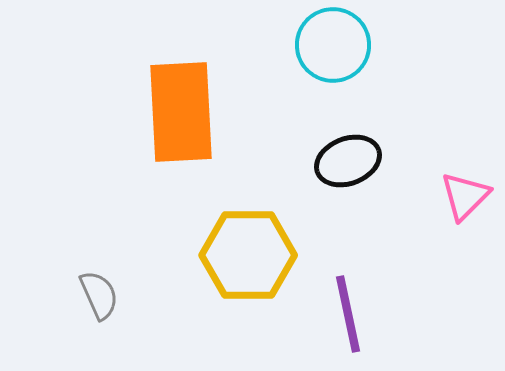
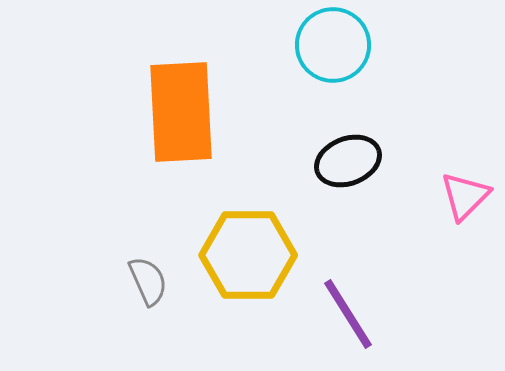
gray semicircle: moved 49 px right, 14 px up
purple line: rotated 20 degrees counterclockwise
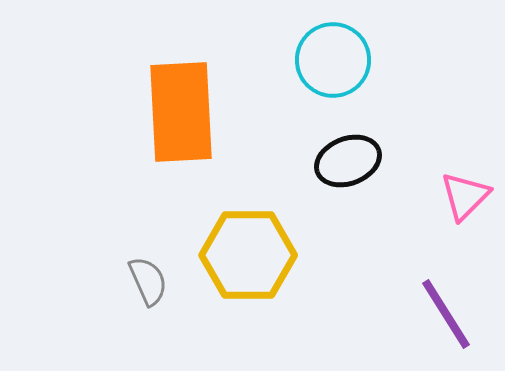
cyan circle: moved 15 px down
purple line: moved 98 px right
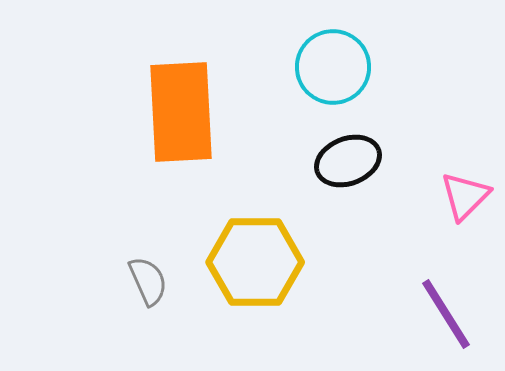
cyan circle: moved 7 px down
yellow hexagon: moved 7 px right, 7 px down
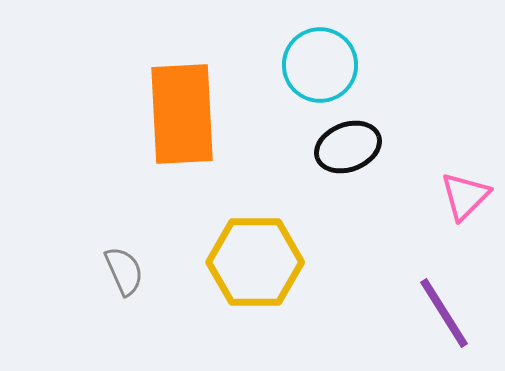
cyan circle: moved 13 px left, 2 px up
orange rectangle: moved 1 px right, 2 px down
black ellipse: moved 14 px up
gray semicircle: moved 24 px left, 10 px up
purple line: moved 2 px left, 1 px up
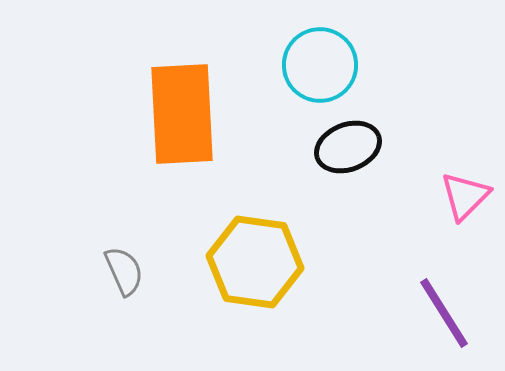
yellow hexagon: rotated 8 degrees clockwise
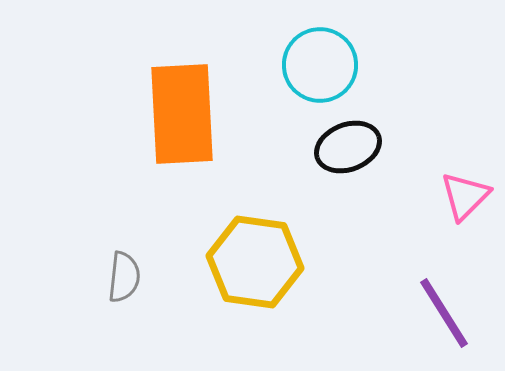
gray semicircle: moved 6 px down; rotated 30 degrees clockwise
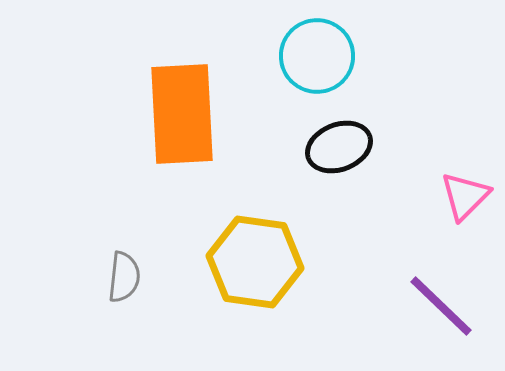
cyan circle: moved 3 px left, 9 px up
black ellipse: moved 9 px left
purple line: moved 3 px left, 7 px up; rotated 14 degrees counterclockwise
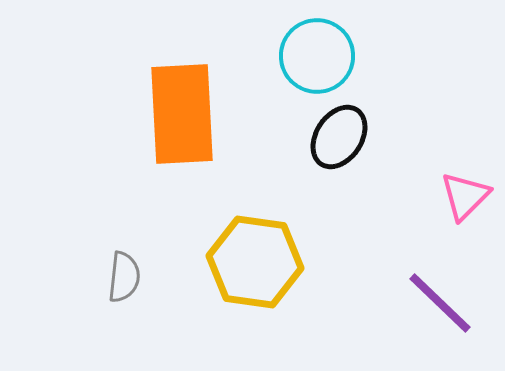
black ellipse: moved 10 px up; rotated 36 degrees counterclockwise
purple line: moved 1 px left, 3 px up
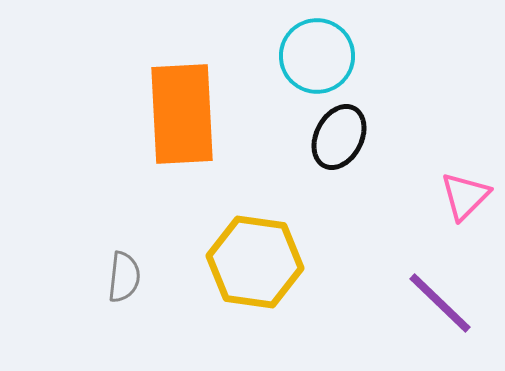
black ellipse: rotated 6 degrees counterclockwise
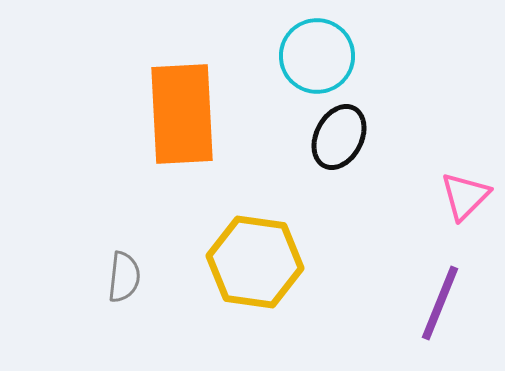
purple line: rotated 68 degrees clockwise
